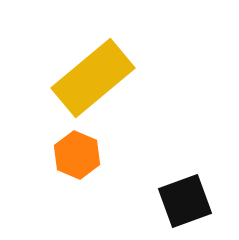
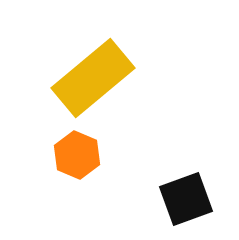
black square: moved 1 px right, 2 px up
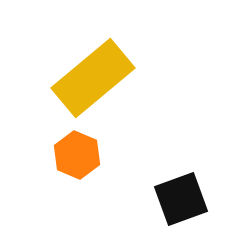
black square: moved 5 px left
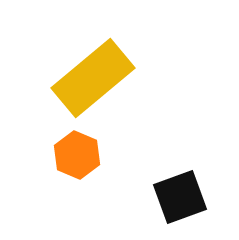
black square: moved 1 px left, 2 px up
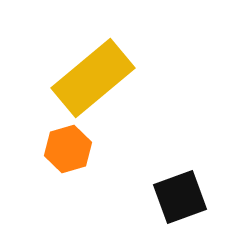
orange hexagon: moved 9 px left, 6 px up; rotated 21 degrees clockwise
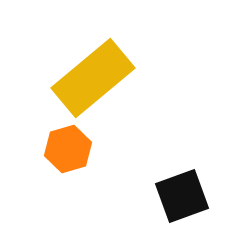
black square: moved 2 px right, 1 px up
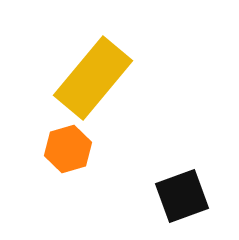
yellow rectangle: rotated 10 degrees counterclockwise
